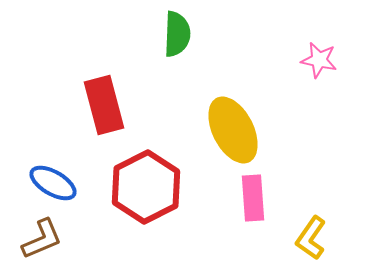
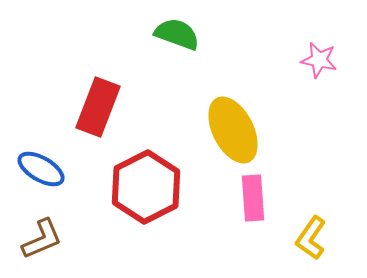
green semicircle: rotated 72 degrees counterclockwise
red rectangle: moved 6 px left, 2 px down; rotated 36 degrees clockwise
blue ellipse: moved 12 px left, 14 px up
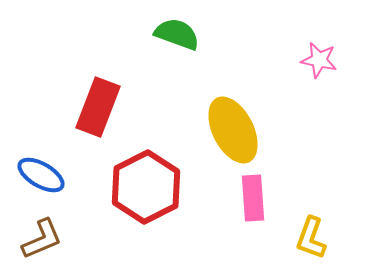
blue ellipse: moved 6 px down
yellow L-shape: rotated 15 degrees counterclockwise
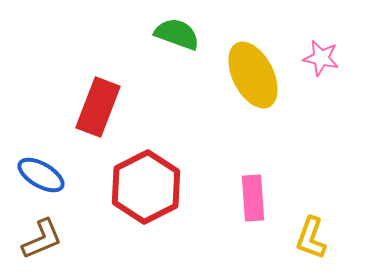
pink star: moved 2 px right, 2 px up
yellow ellipse: moved 20 px right, 55 px up
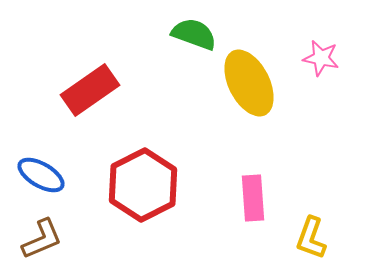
green semicircle: moved 17 px right
yellow ellipse: moved 4 px left, 8 px down
red rectangle: moved 8 px left, 17 px up; rotated 34 degrees clockwise
red hexagon: moved 3 px left, 2 px up
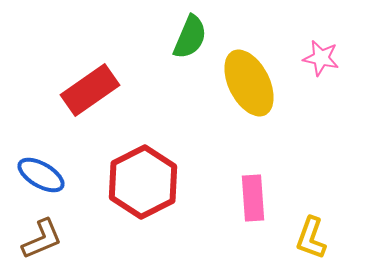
green semicircle: moved 4 px left, 3 px down; rotated 93 degrees clockwise
red hexagon: moved 3 px up
